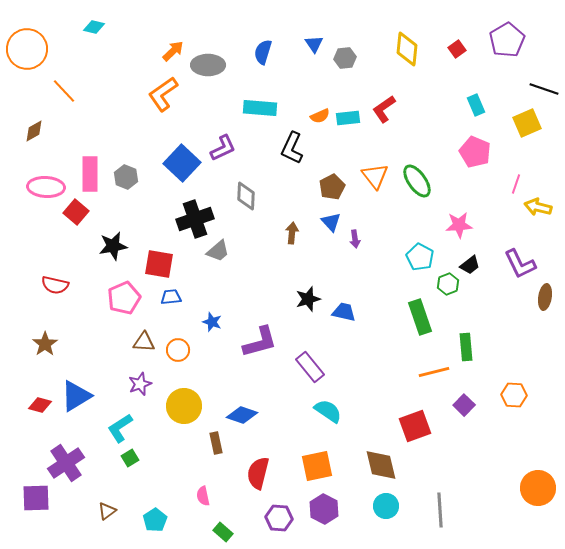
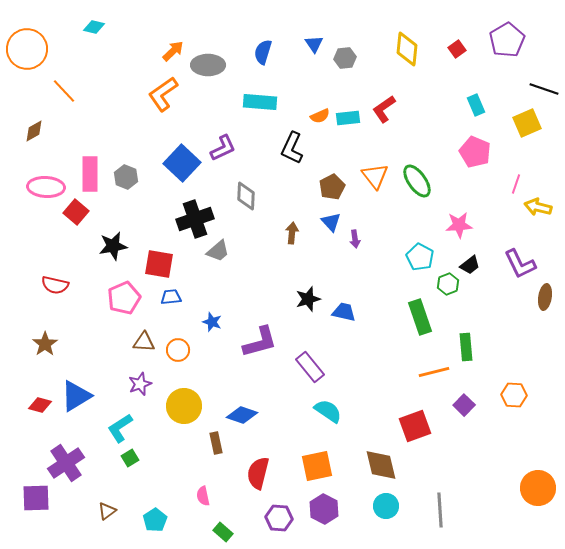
cyan rectangle at (260, 108): moved 6 px up
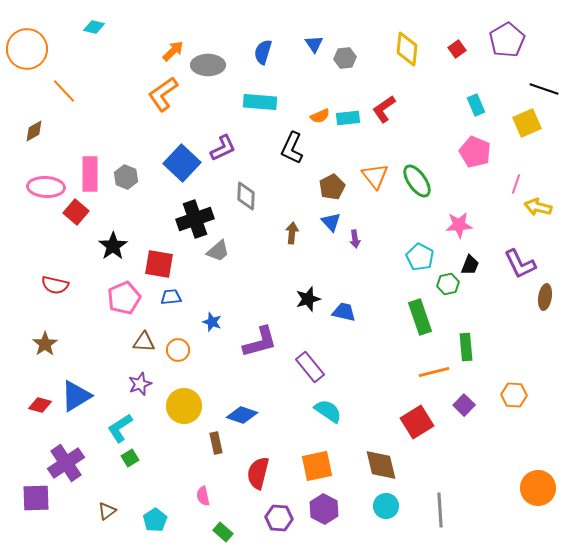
black star at (113, 246): rotated 24 degrees counterclockwise
black trapezoid at (470, 265): rotated 30 degrees counterclockwise
green hexagon at (448, 284): rotated 10 degrees clockwise
red square at (415, 426): moved 2 px right, 4 px up; rotated 12 degrees counterclockwise
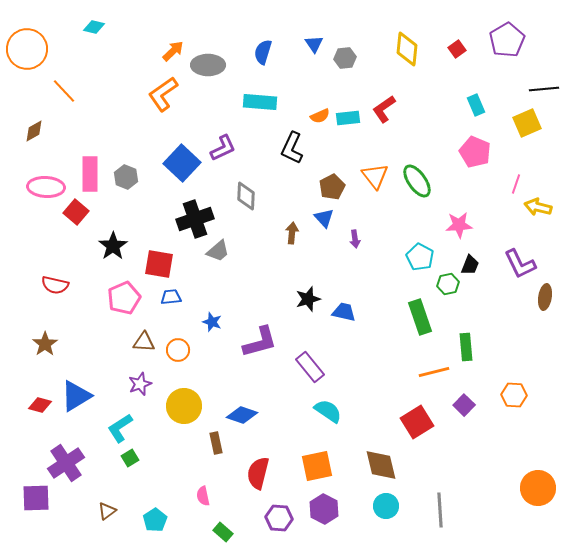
black line at (544, 89): rotated 24 degrees counterclockwise
blue triangle at (331, 222): moved 7 px left, 4 px up
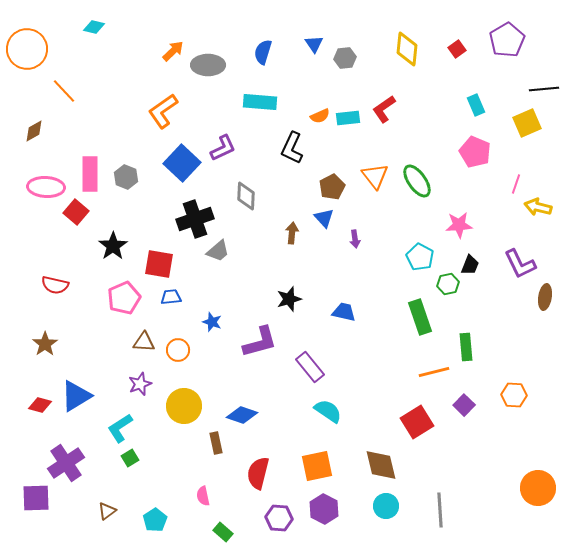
orange L-shape at (163, 94): moved 17 px down
black star at (308, 299): moved 19 px left
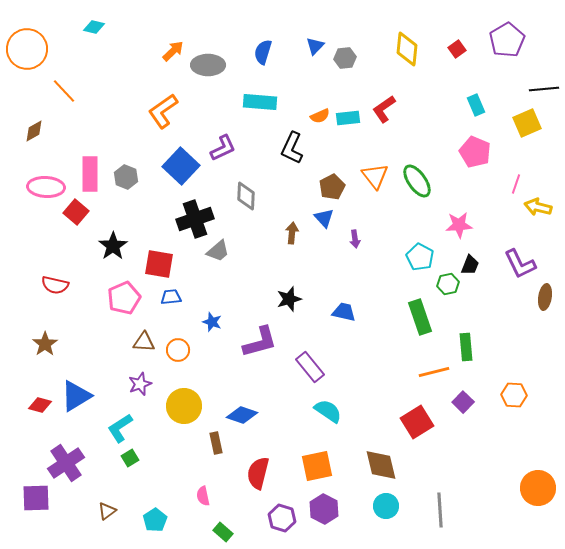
blue triangle at (314, 44): moved 1 px right, 2 px down; rotated 18 degrees clockwise
blue square at (182, 163): moved 1 px left, 3 px down
purple square at (464, 405): moved 1 px left, 3 px up
purple hexagon at (279, 518): moved 3 px right; rotated 12 degrees clockwise
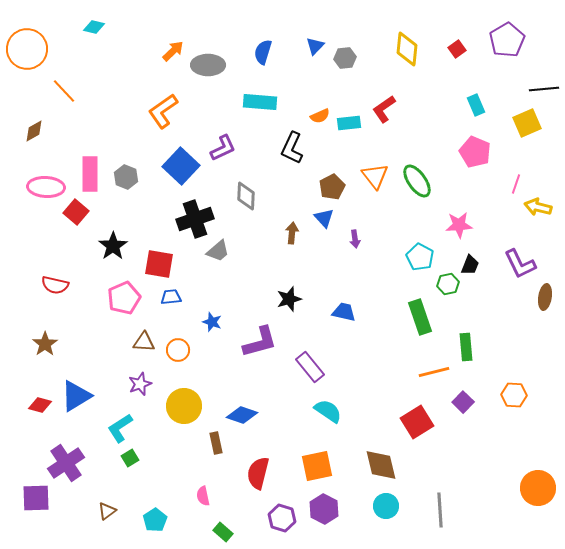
cyan rectangle at (348, 118): moved 1 px right, 5 px down
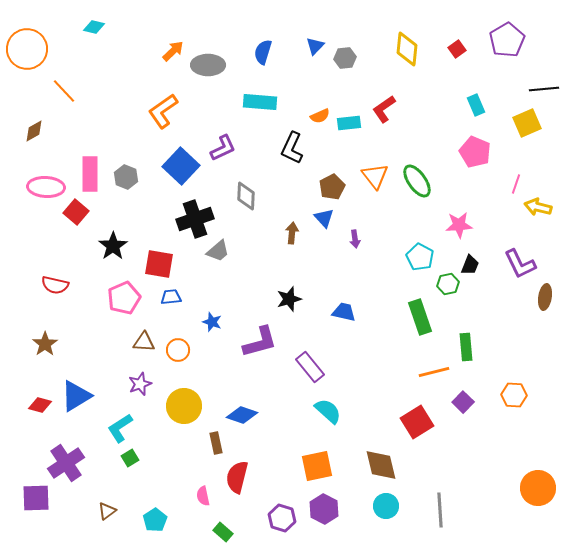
cyan semicircle at (328, 411): rotated 8 degrees clockwise
red semicircle at (258, 473): moved 21 px left, 4 px down
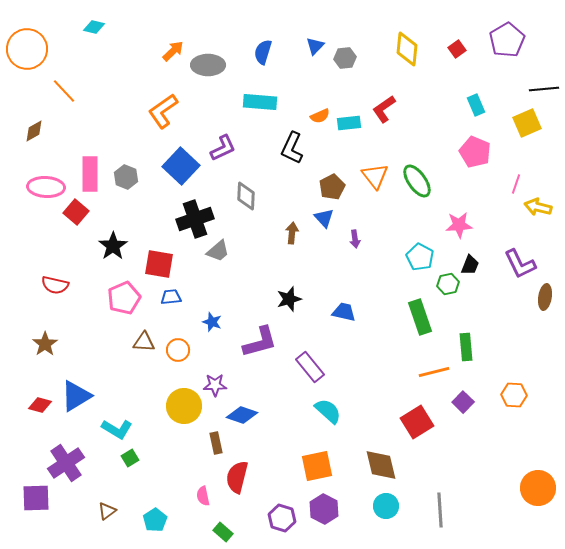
purple star at (140, 384): moved 75 px right, 1 px down; rotated 20 degrees clockwise
cyan L-shape at (120, 428): moved 3 px left, 1 px down; rotated 116 degrees counterclockwise
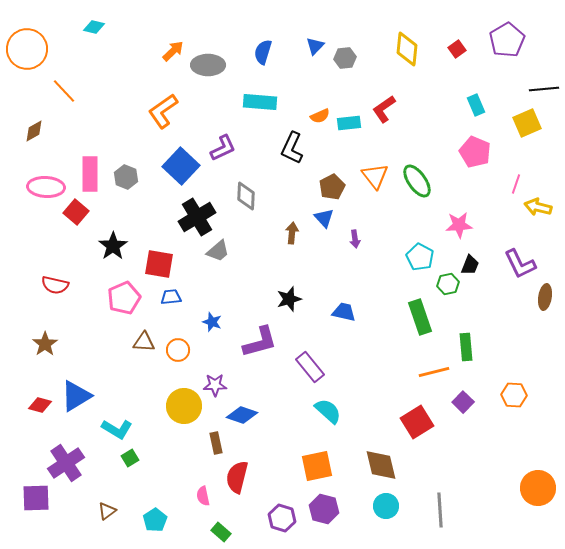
black cross at (195, 219): moved 2 px right, 2 px up; rotated 12 degrees counterclockwise
purple hexagon at (324, 509): rotated 12 degrees counterclockwise
green rectangle at (223, 532): moved 2 px left
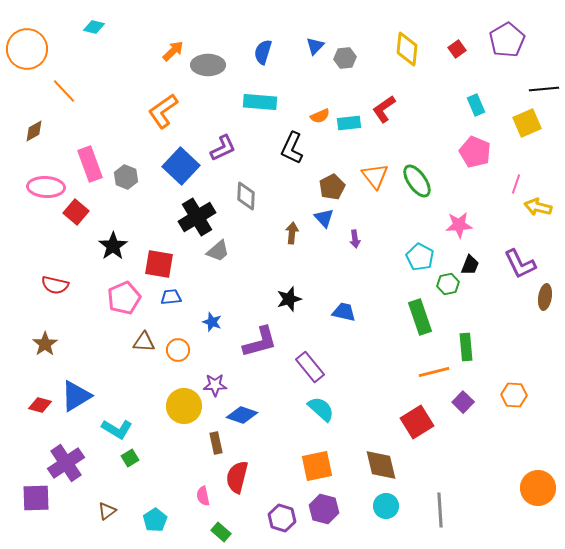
pink rectangle at (90, 174): moved 10 px up; rotated 20 degrees counterclockwise
cyan semicircle at (328, 411): moved 7 px left, 2 px up
